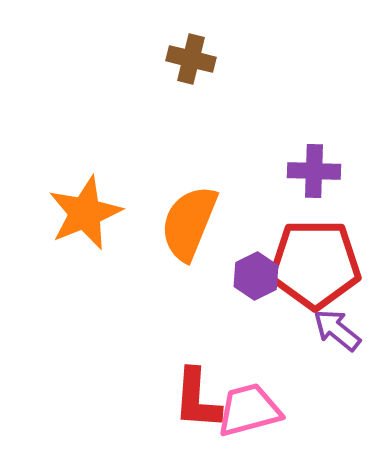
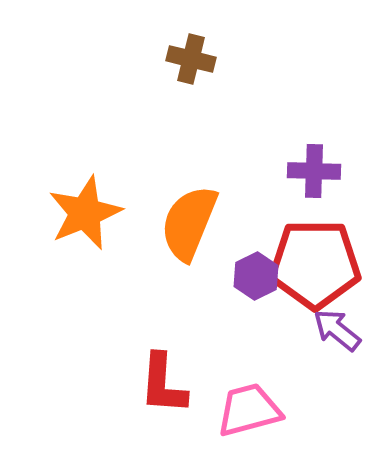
red L-shape: moved 34 px left, 15 px up
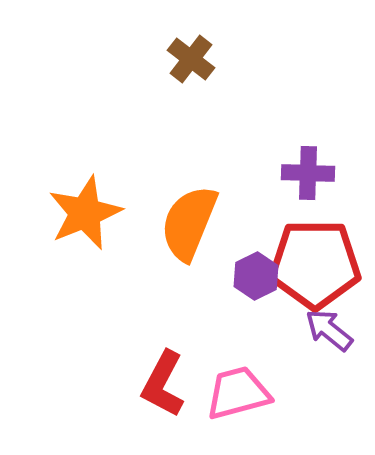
brown cross: rotated 24 degrees clockwise
purple cross: moved 6 px left, 2 px down
purple arrow: moved 8 px left
red L-shape: rotated 24 degrees clockwise
pink trapezoid: moved 11 px left, 17 px up
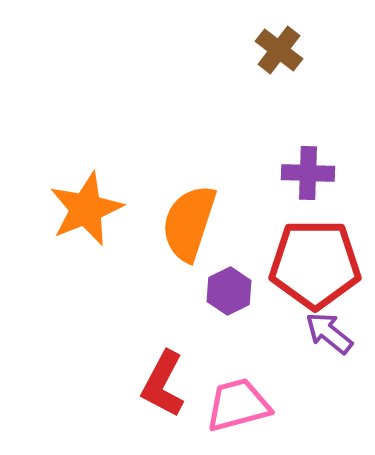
brown cross: moved 88 px right, 9 px up
orange star: moved 1 px right, 4 px up
orange semicircle: rotated 4 degrees counterclockwise
purple hexagon: moved 27 px left, 15 px down
purple arrow: moved 3 px down
pink trapezoid: moved 12 px down
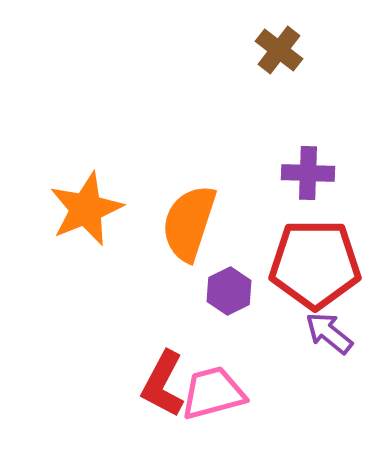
pink trapezoid: moved 25 px left, 12 px up
